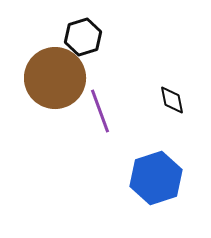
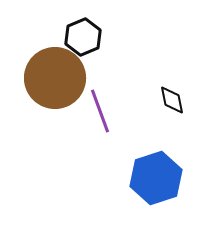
black hexagon: rotated 6 degrees counterclockwise
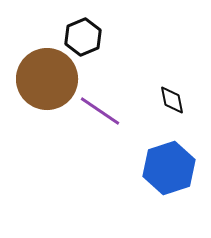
brown circle: moved 8 px left, 1 px down
purple line: rotated 36 degrees counterclockwise
blue hexagon: moved 13 px right, 10 px up
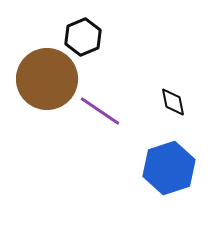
black diamond: moved 1 px right, 2 px down
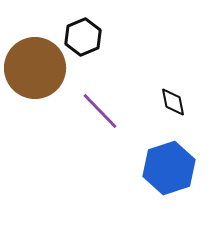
brown circle: moved 12 px left, 11 px up
purple line: rotated 12 degrees clockwise
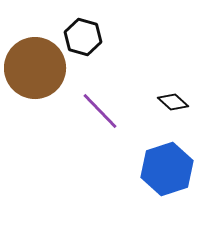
black hexagon: rotated 21 degrees counterclockwise
black diamond: rotated 36 degrees counterclockwise
blue hexagon: moved 2 px left, 1 px down
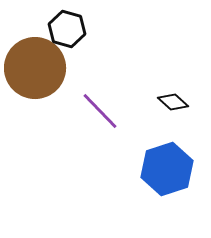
black hexagon: moved 16 px left, 8 px up
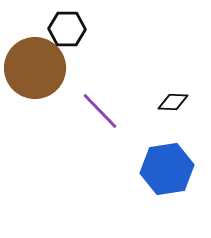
black hexagon: rotated 15 degrees counterclockwise
black diamond: rotated 40 degrees counterclockwise
blue hexagon: rotated 9 degrees clockwise
